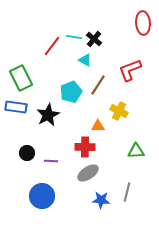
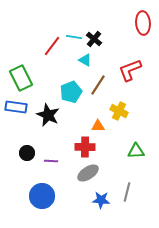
black star: rotated 20 degrees counterclockwise
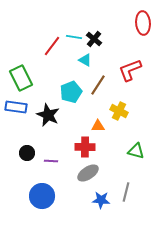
green triangle: rotated 18 degrees clockwise
gray line: moved 1 px left
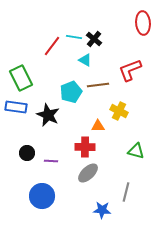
brown line: rotated 50 degrees clockwise
gray ellipse: rotated 10 degrees counterclockwise
blue star: moved 1 px right, 10 px down
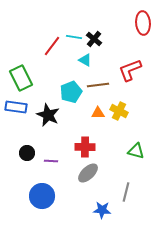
orange triangle: moved 13 px up
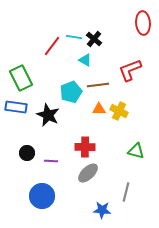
orange triangle: moved 1 px right, 4 px up
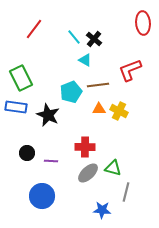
cyan line: rotated 42 degrees clockwise
red line: moved 18 px left, 17 px up
green triangle: moved 23 px left, 17 px down
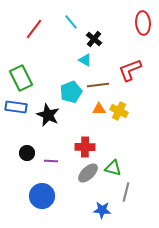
cyan line: moved 3 px left, 15 px up
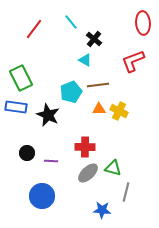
red L-shape: moved 3 px right, 9 px up
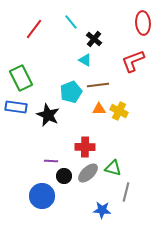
black circle: moved 37 px right, 23 px down
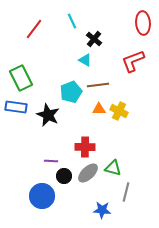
cyan line: moved 1 px right, 1 px up; rotated 14 degrees clockwise
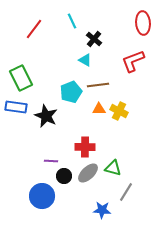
black star: moved 2 px left, 1 px down
gray line: rotated 18 degrees clockwise
